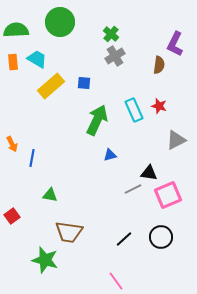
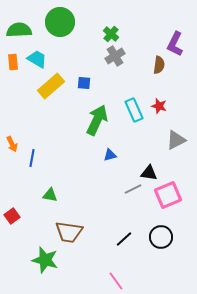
green semicircle: moved 3 px right
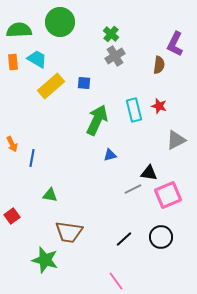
cyan rectangle: rotated 10 degrees clockwise
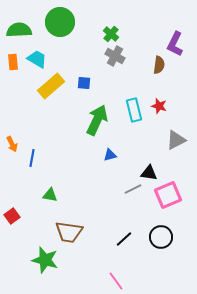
gray cross: rotated 30 degrees counterclockwise
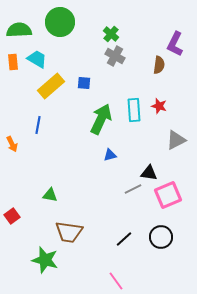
cyan rectangle: rotated 10 degrees clockwise
green arrow: moved 4 px right, 1 px up
blue line: moved 6 px right, 33 px up
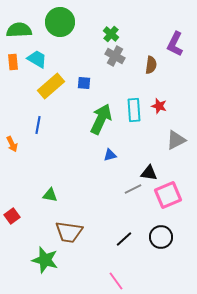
brown semicircle: moved 8 px left
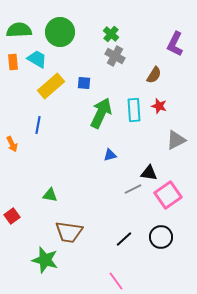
green circle: moved 10 px down
brown semicircle: moved 3 px right, 10 px down; rotated 24 degrees clockwise
green arrow: moved 6 px up
pink square: rotated 12 degrees counterclockwise
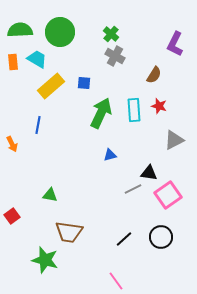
green semicircle: moved 1 px right
gray triangle: moved 2 px left
